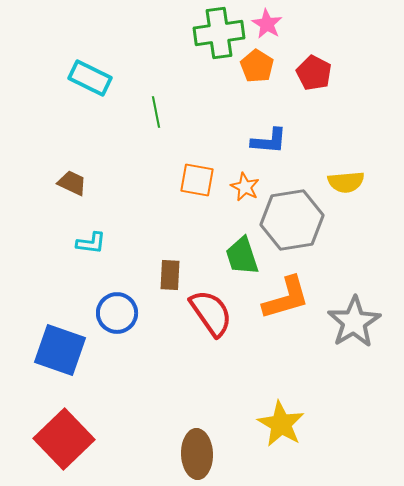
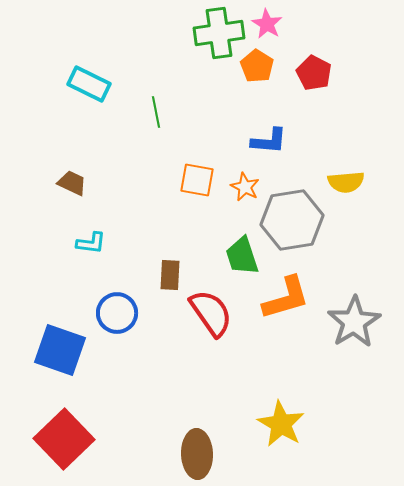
cyan rectangle: moved 1 px left, 6 px down
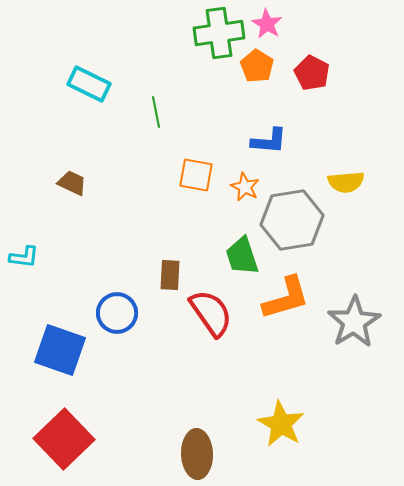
red pentagon: moved 2 px left
orange square: moved 1 px left, 5 px up
cyan L-shape: moved 67 px left, 14 px down
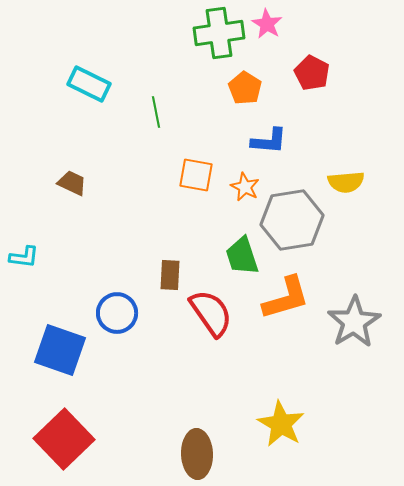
orange pentagon: moved 12 px left, 22 px down
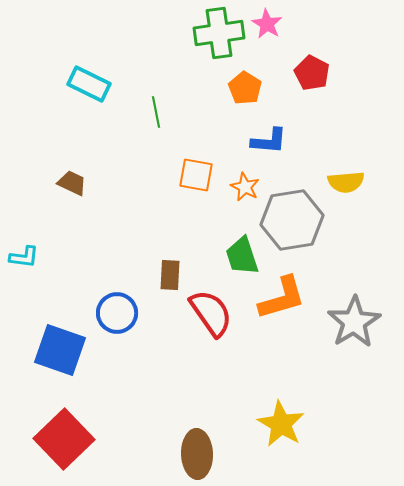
orange L-shape: moved 4 px left
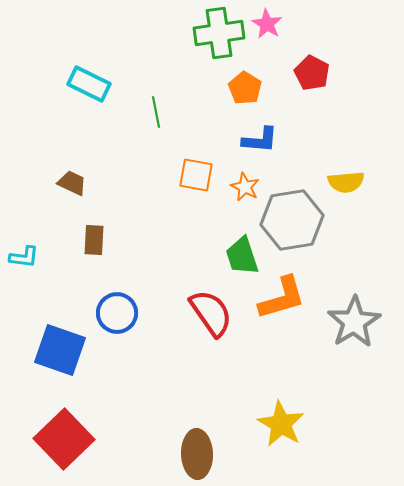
blue L-shape: moved 9 px left, 1 px up
brown rectangle: moved 76 px left, 35 px up
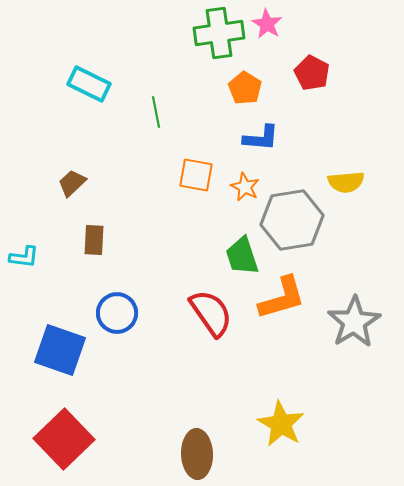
blue L-shape: moved 1 px right, 2 px up
brown trapezoid: rotated 68 degrees counterclockwise
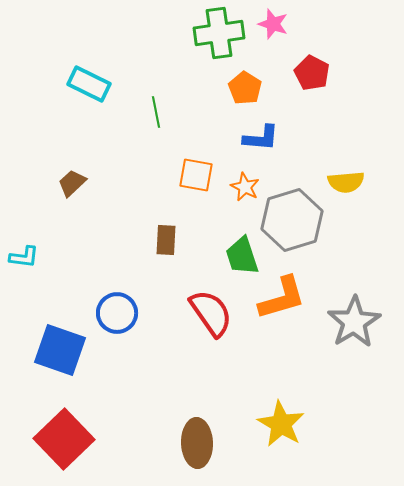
pink star: moved 6 px right; rotated 12 degrees counterclockwise
gray hexagon: rotated 8 degrees counterclockwise
brown rectangle: moved 72 px right
brown ellipse: moved 11 px up
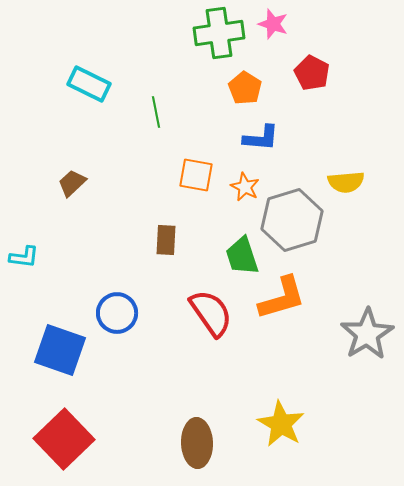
gray star: moved 13 px right, 12 px down
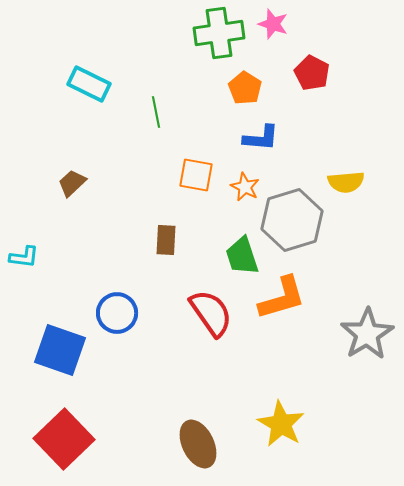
brown ellipse: moved 1 px right, 1 px down; rotated 24 degrees counterclockwise
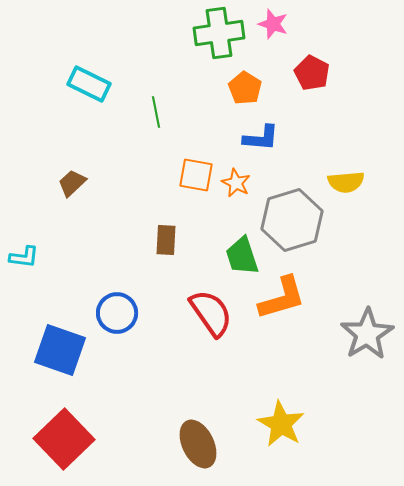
orange star: moved 9 px left, 4 px up
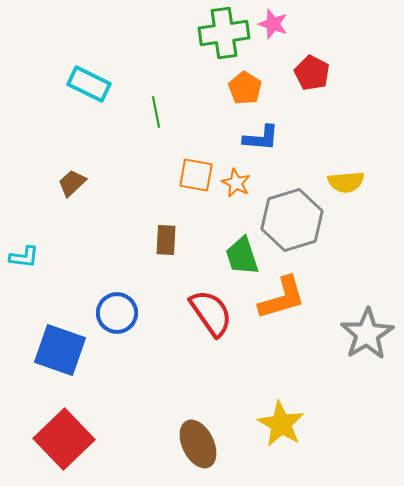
green cross: moved 5 px right
